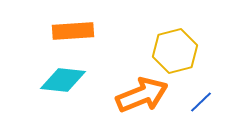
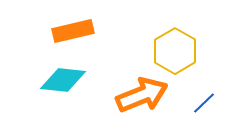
orange rectangle: rotated 9 degrees counterclockwise
yellow hexagon: rotated 15 degrees counterclockwise
blue line: moved 3 px right, 1 px down
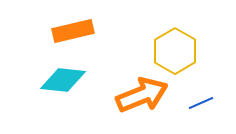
blue line: moved 3 px left; rotated 20 degrees clockwise
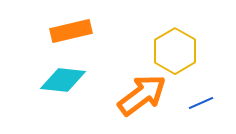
orange rectangle: moved 2 px left
orange arrow: rotated 15 degrees counterclockwise
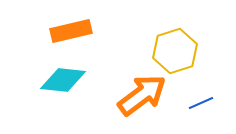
yellow hexagon: rotated 12 degrees clockwise
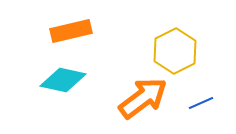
yellow hexagon: rotated 9 degrees counterclockwise
cyan diamond: rotated 6 degrees clockwise
orange arrow: moved 1 px right, 3 px down
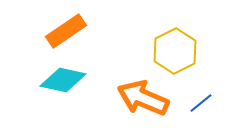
orange rectangle: moved 5 px left; rotated 21 degrees counterclockwise
orange arrow: rotated 120 degrees counterclockwise
blue line: rotated 15 degrees counterclockwise
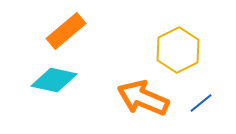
orange rectangle: rotated 6 degrees counterclockwise
yellow hexagon: moved 3 px right, 1 px up
cyan diamond: moved 9 px left
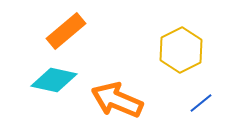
yellow hexagon: moved 3 px right
orange arrow: moved 26 px left, 2 px down
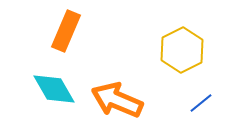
orange rectangle: rotated 27 degrees counterclockwise
yellow hexagon: moved 1 px right
cyan diamond: moved 9 px down; rotated 48 degrees clockwise
